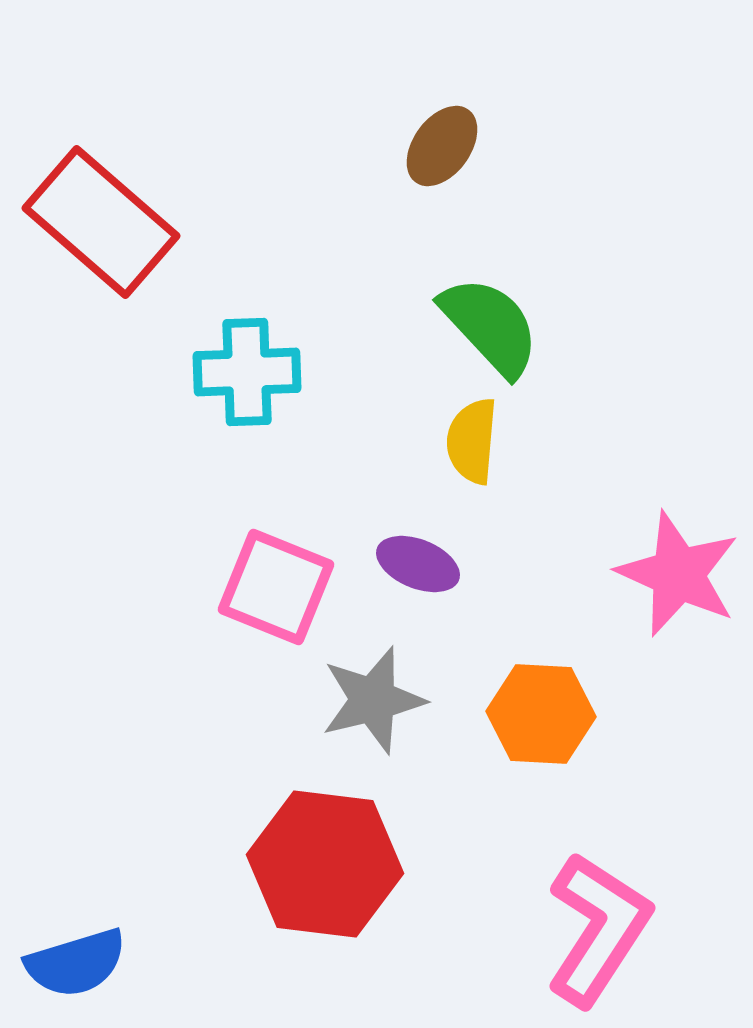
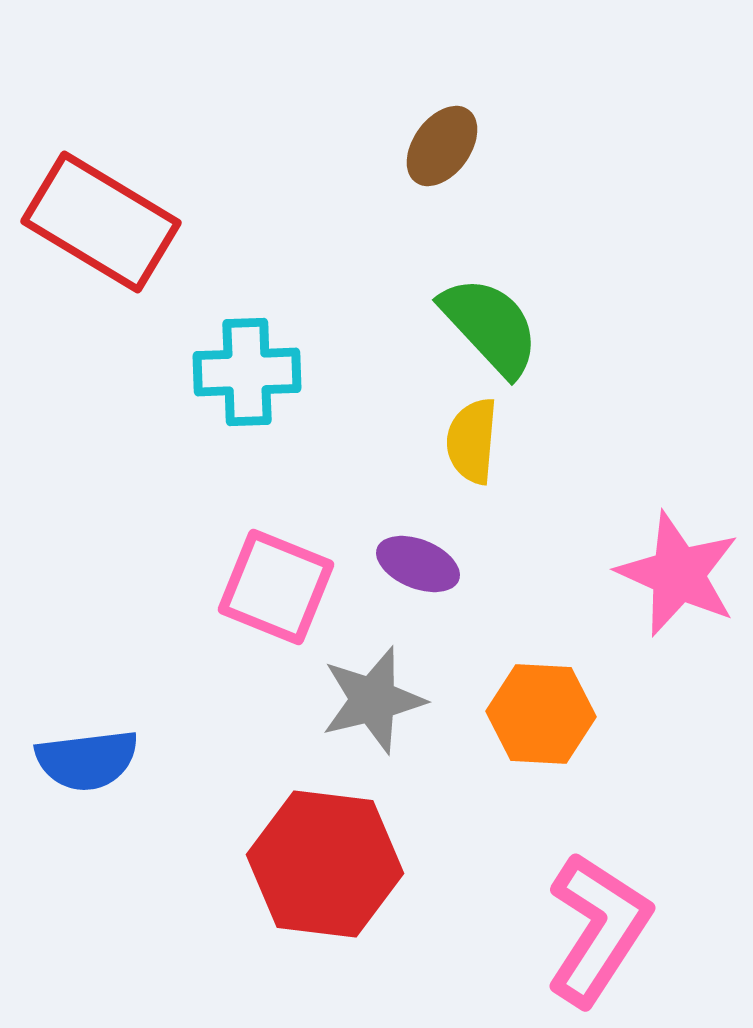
red rectangle: rotated 10 degrees counterclockwise
blue semicircle: moved 11 px right, 203 px up; rotated 10 degrees clockwise
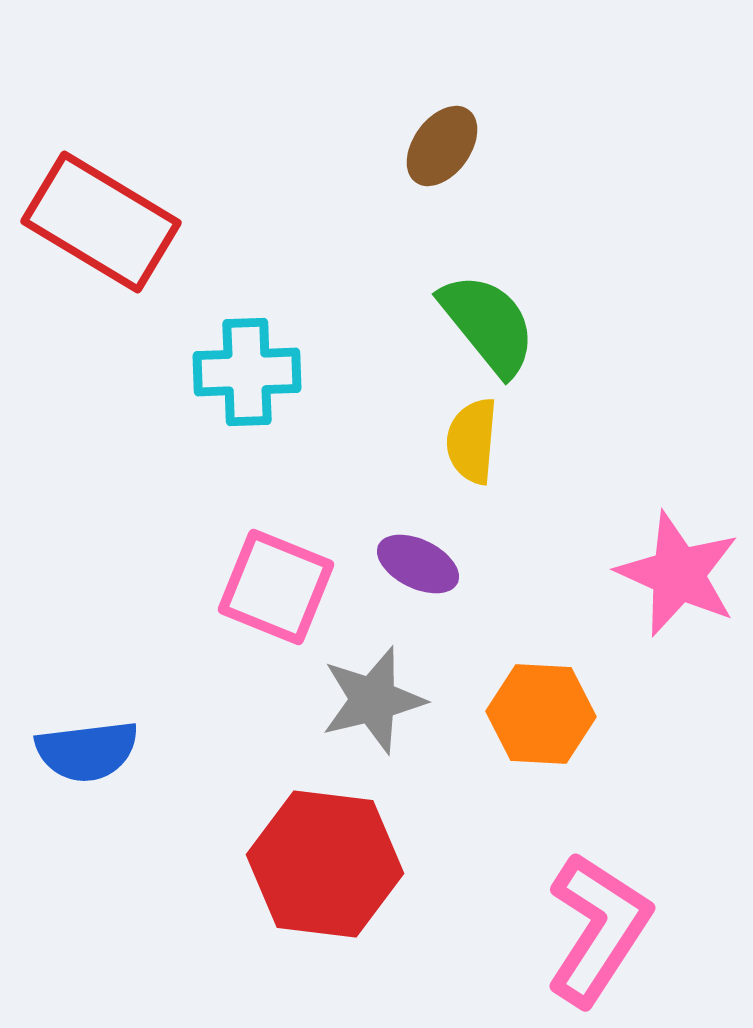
green semicircle: moved 2 px left, 2 px up; rotated 4 degrees clockwise
purple ellipse: rotated 4 degrees clockwise
blue semicircle: moved 9 px up
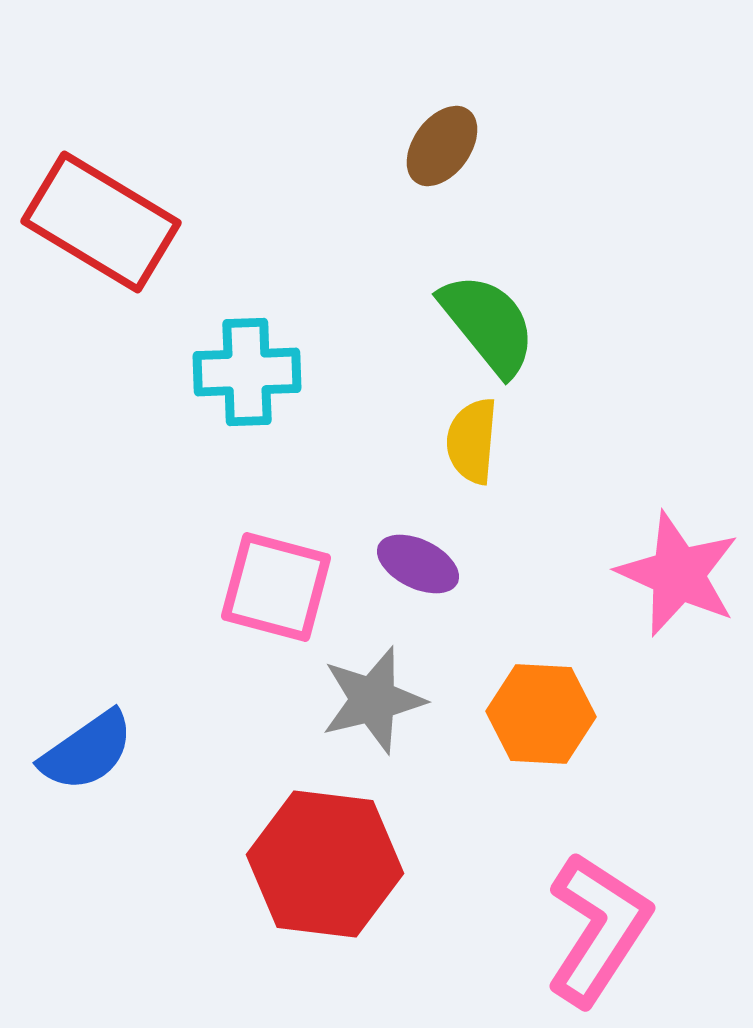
pink square: rotated 7 degrees counterclockwise
blue semicircle: rotated 28 degrees counterclockwise
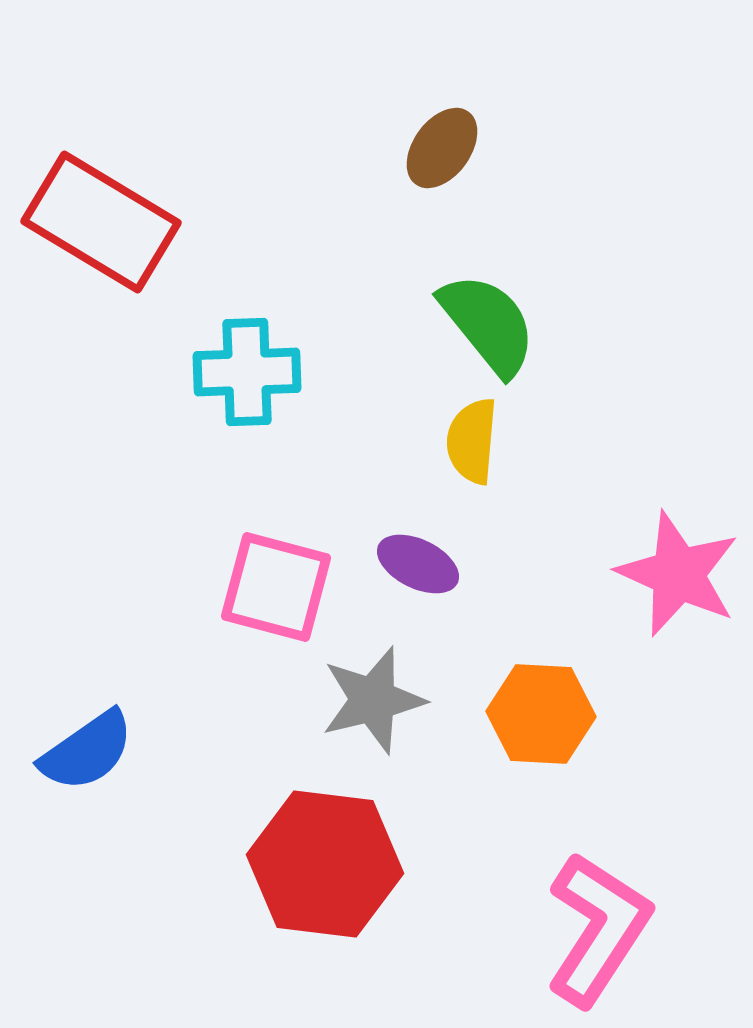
brown ellipse: moved 2 px down
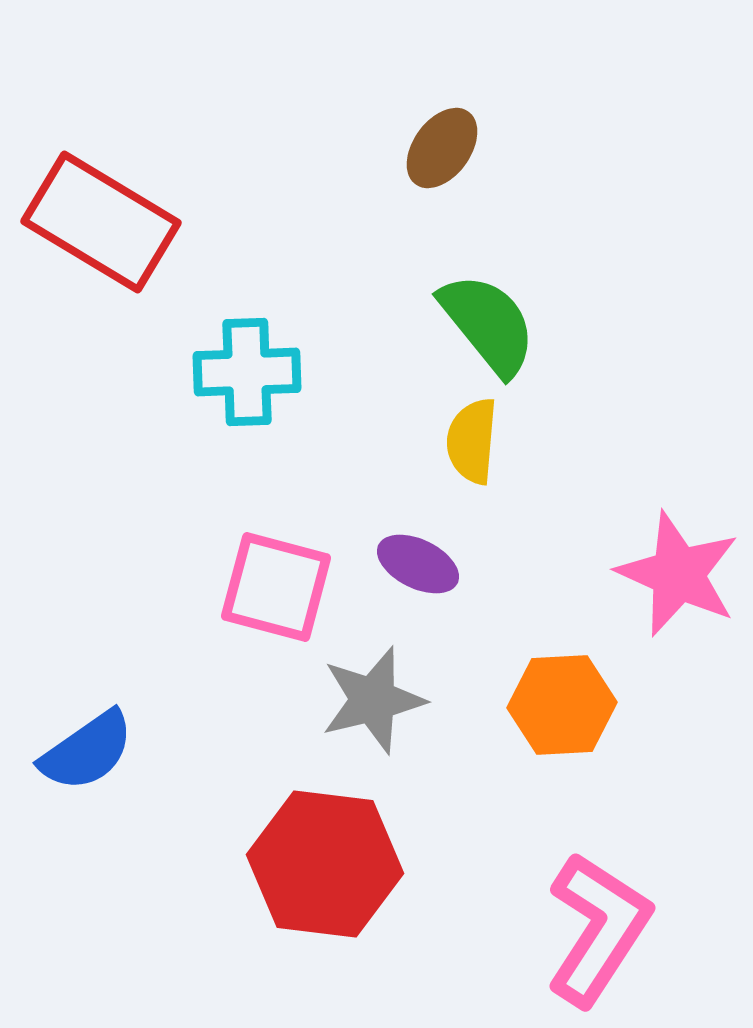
orange hexagon: moved 21 px right, 9 px up; rotated 6 degrees counterclockwise
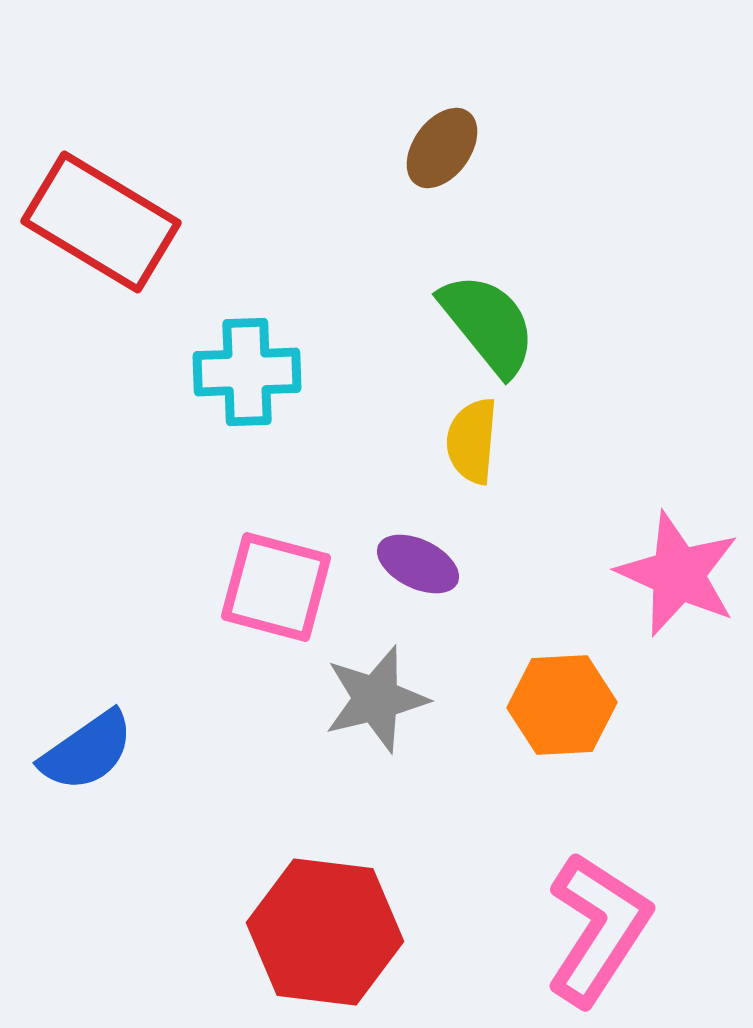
gray star: moved 3 px right, 1 px up
red hexagon: moved 68 px down
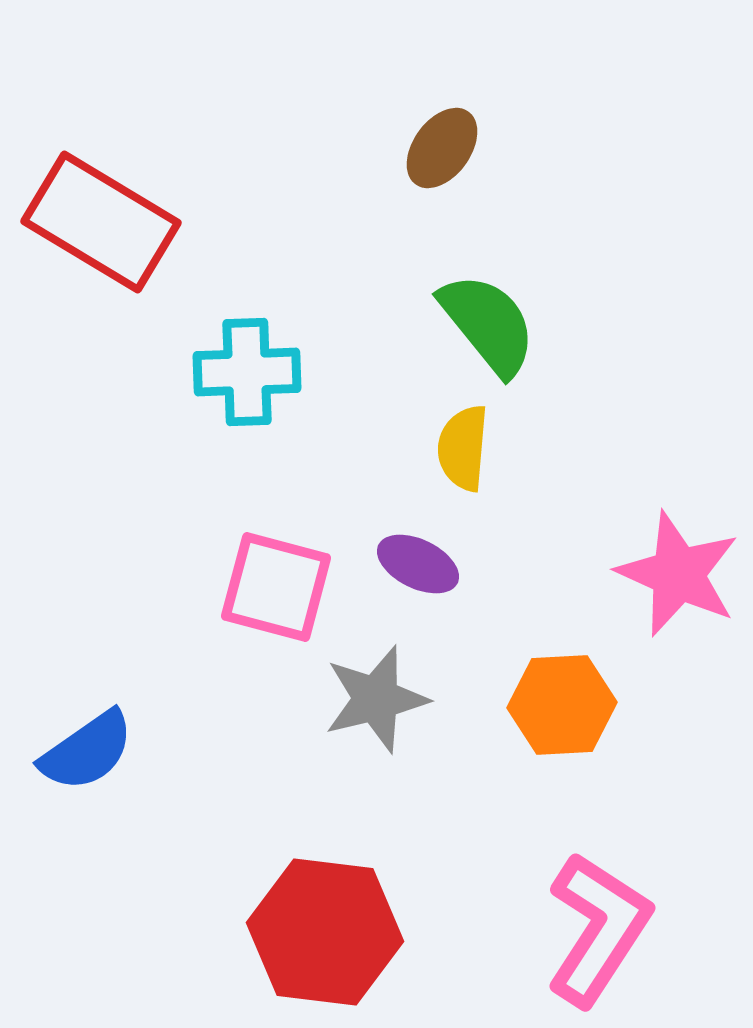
yellow semicircle: moved 9 px left, 7 px down
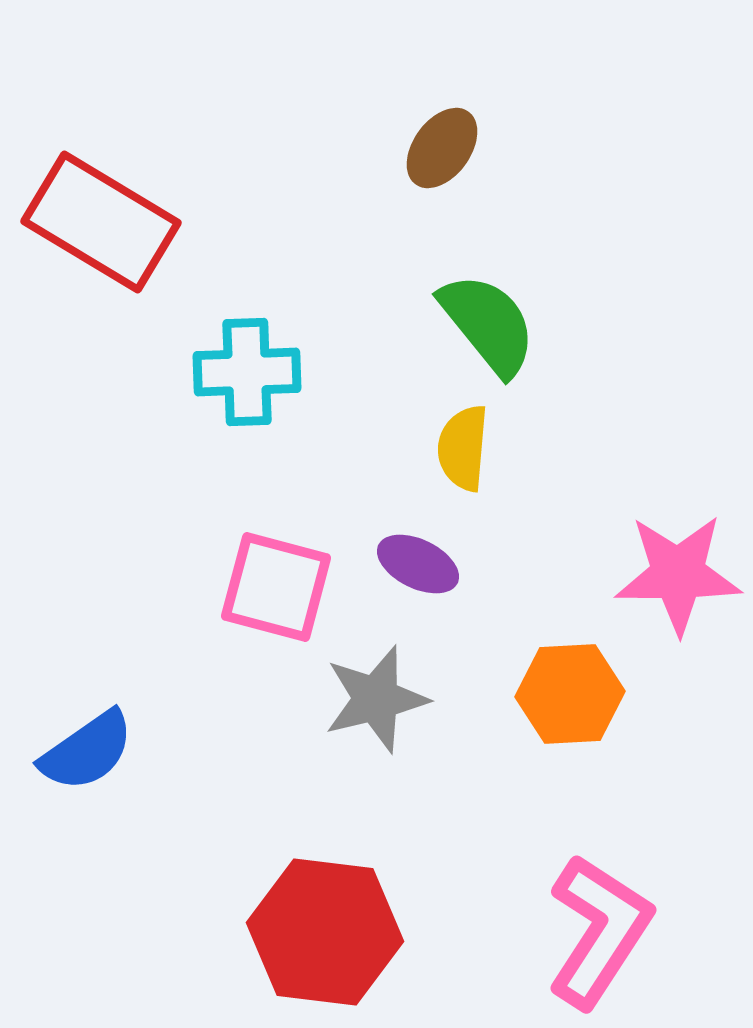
pink star: rotated 24 degrees counterclockwise
orange hexagon: moved 8 px right, 11 px up
pink L-shape: moved 1 px right, 2 px down
